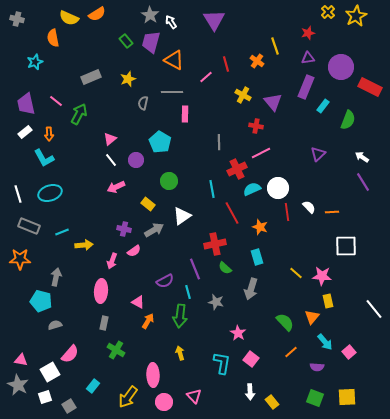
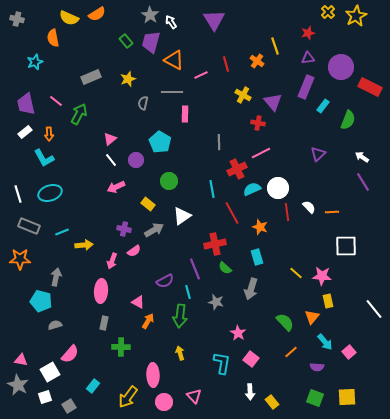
pink line at (206, 77): moved 5 px left, 2 px up; rotated 16 degrees clockwise
red cross at (256, 126): moved 2 px right, 3 px up
green cross at (116, 350): moved 5 px right, 3 px up; rotated 30 degrees counterclockwise
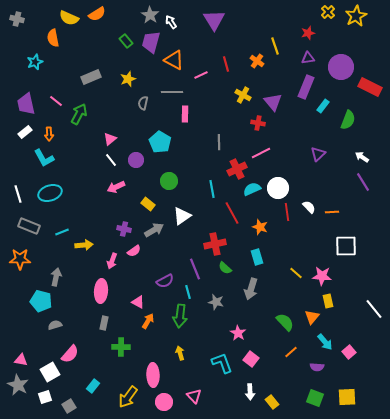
cyan L-shape at (222, 363): rotated 30 degrees counterclockwise
